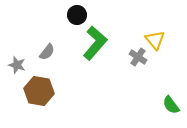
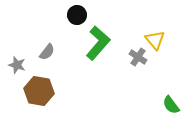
green L-shape: moved 3 px right
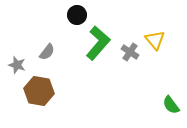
gray cross: moved 8 px left, 5 px up
